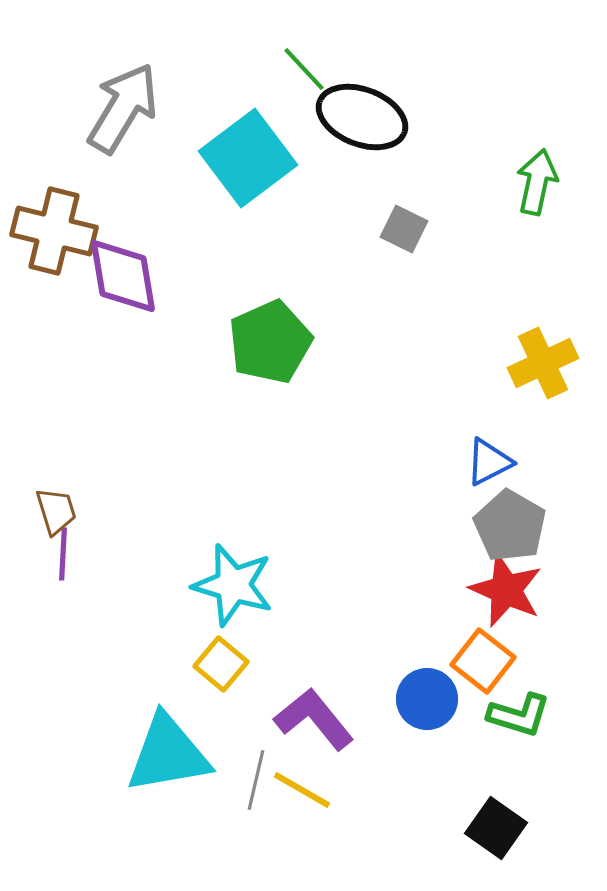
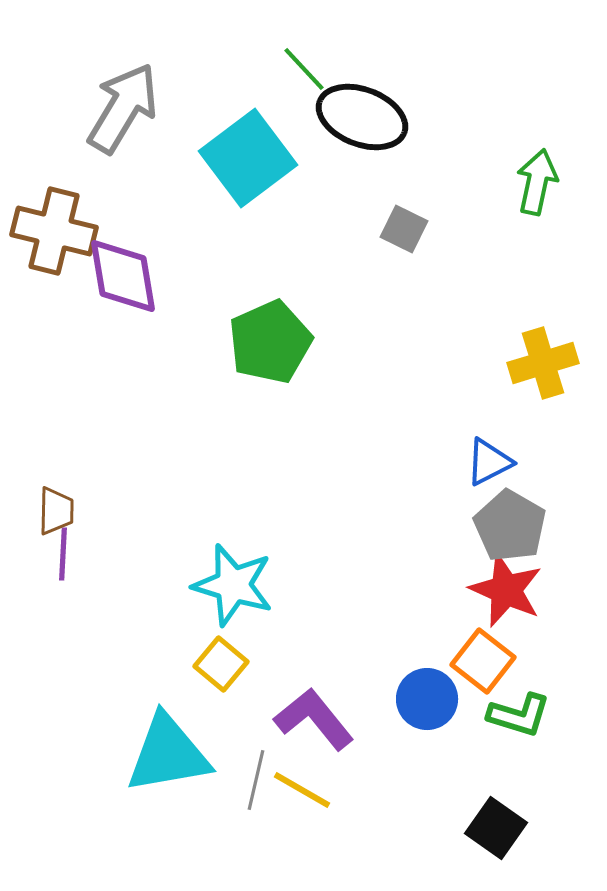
yellow cross: rotated 8 degrees clockwise
brown trapezoid: rotated 18 degrees clockwise
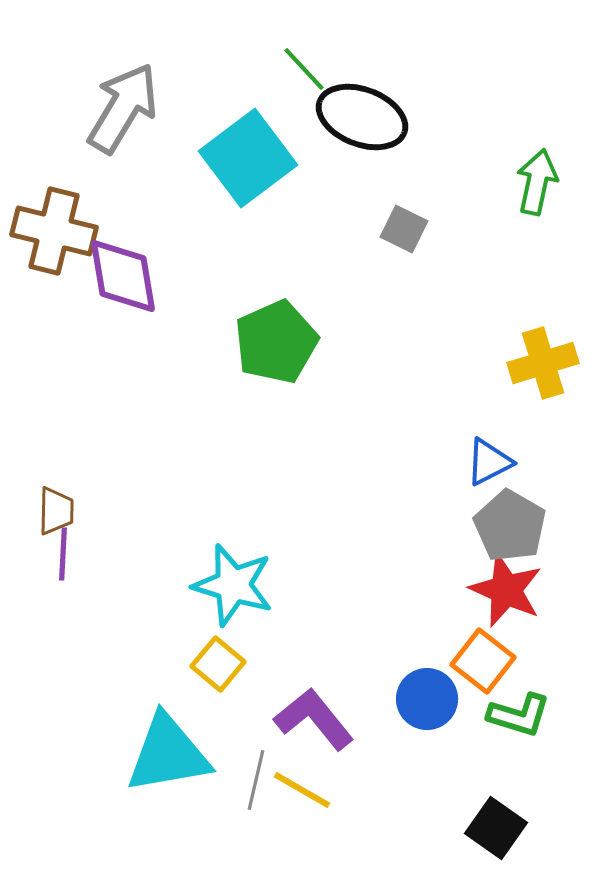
green pentagon: moved 6 px right
yellow square: moved 3 px left
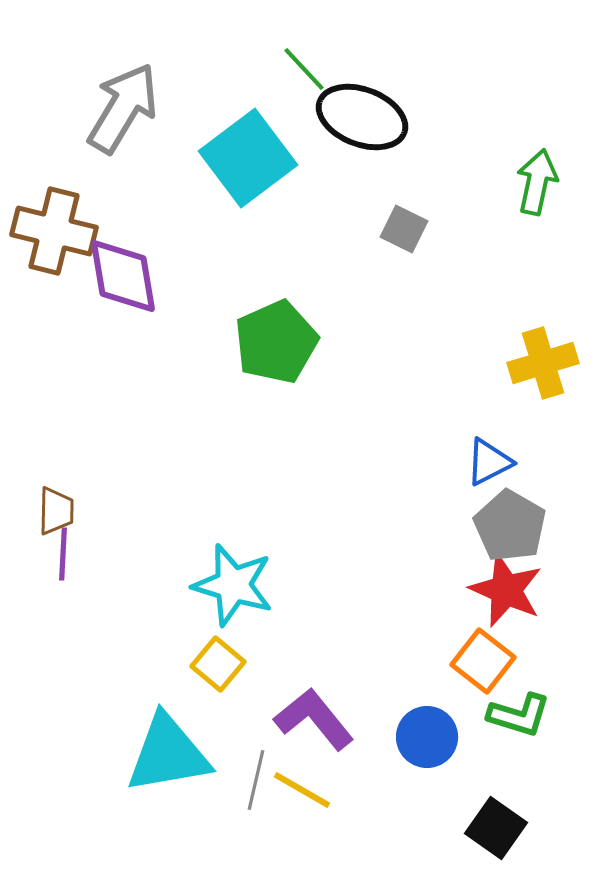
blue circle: moved 38 px down
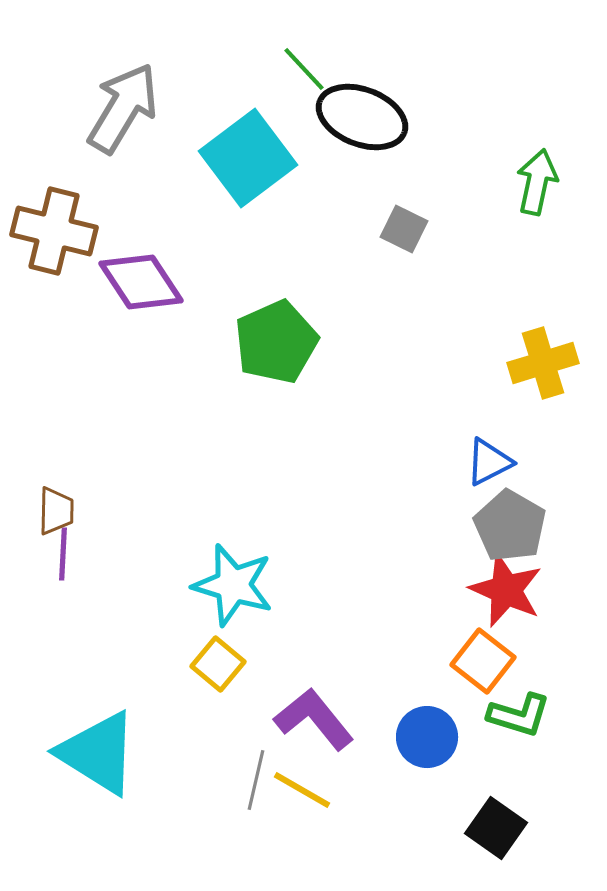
purple diamond: moved 18 px right, 6 px down; rotated 24 degrees counterclockwise
cyan triangle: moved 70 px left, 1 px up; rotated 42 degrees clockwise
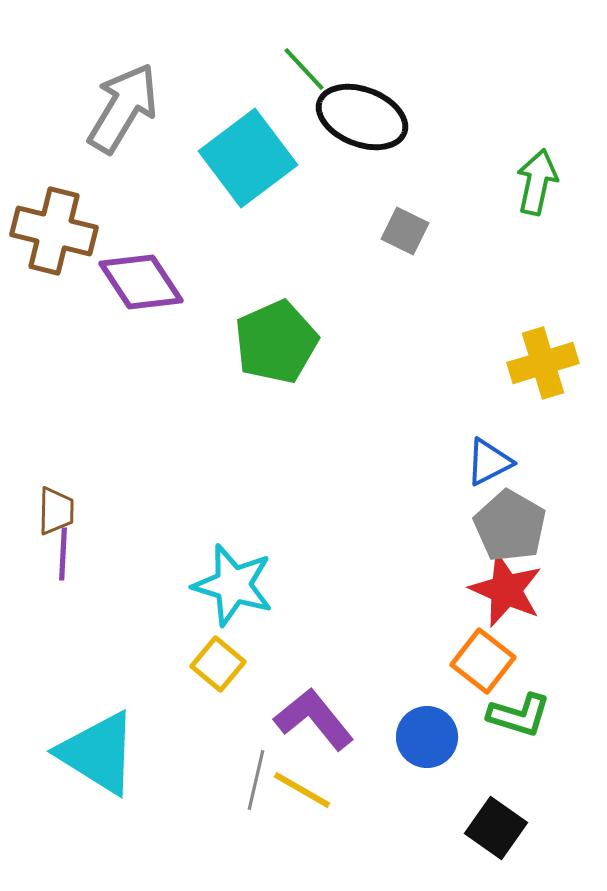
gray square: moved 1 px right, 2 px down
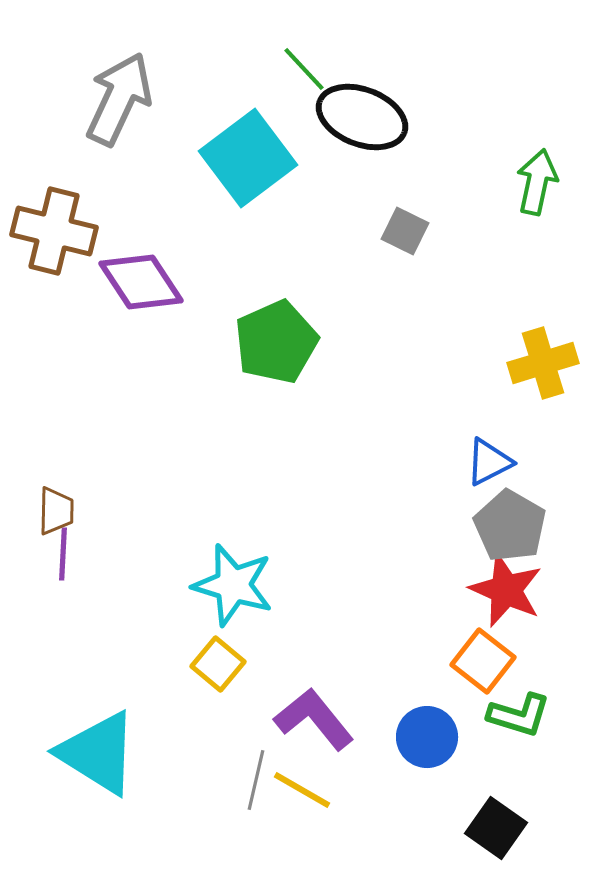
gray arrow: moved 4 px left, 9 px up; rotated 6 degrees counterclockwise
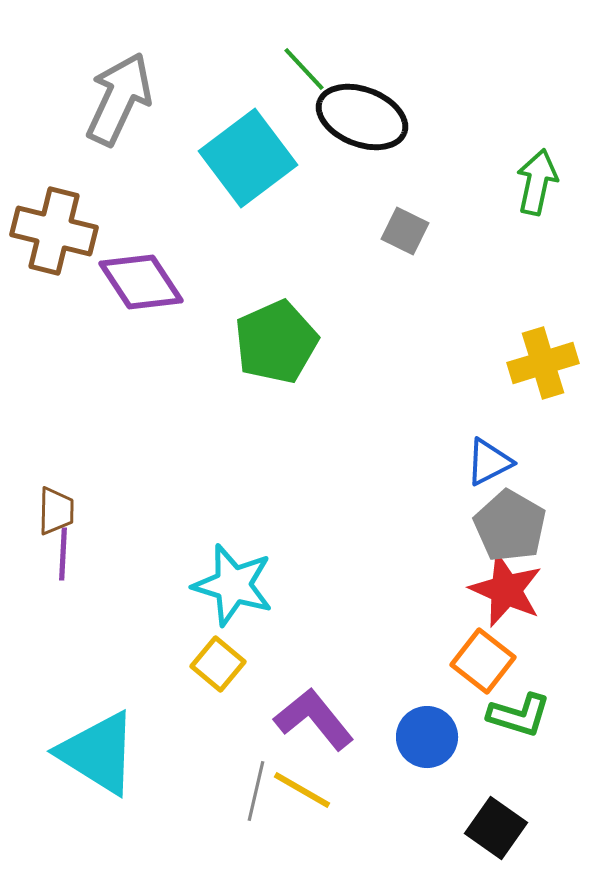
gray line: moved 11 px down
